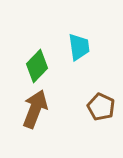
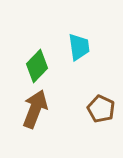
brown pentagon: moved 2 px down
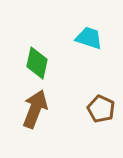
cyan trapezoid: moved 10 px right, 9 px up; rotated 64 degrees counterclockwise
green diamond: moved 3 px up; rotated 32 degrees counterclockwise
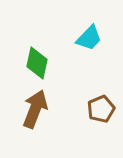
cyan trapezoid: rotated 116 degrees clockwise
brown pentagon: rotated 24 degrees clockwise
